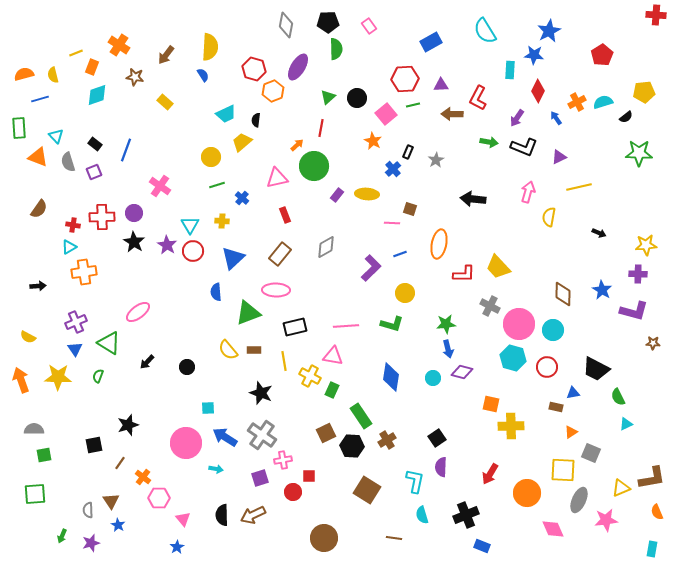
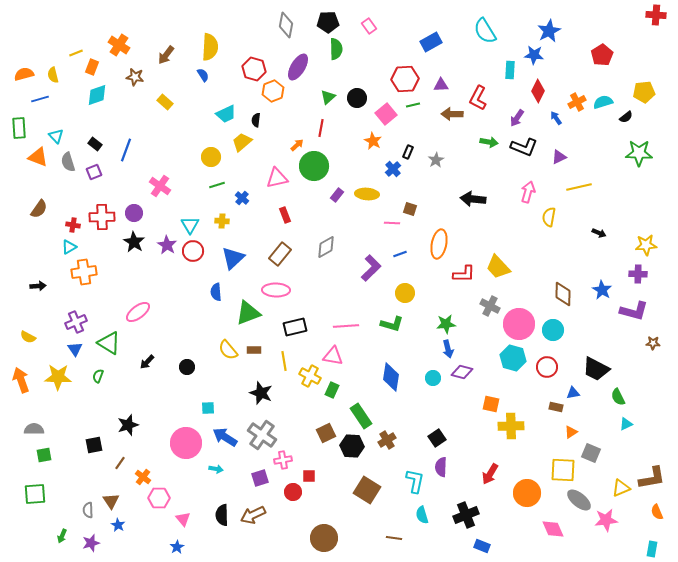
gray ellipse at (579, 500): rotated 75 degrees counterclockwise
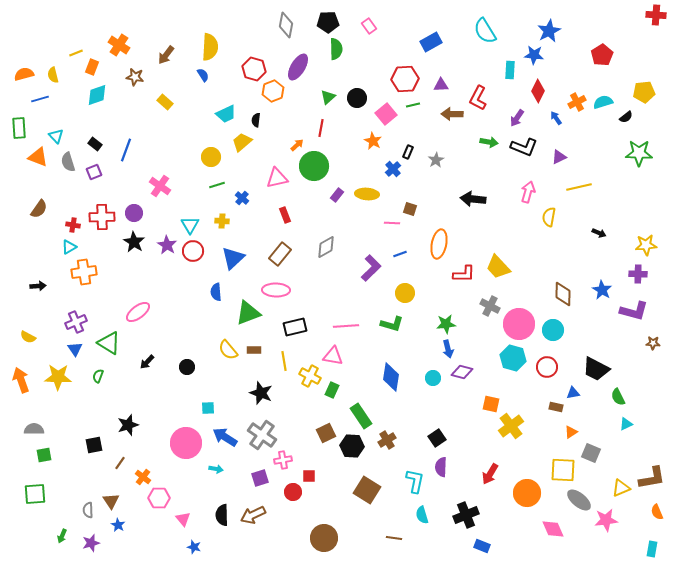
yellow cross at (511, 426): rotated 35 degrees counterclockwise
blue star at (177, 547): moved 17 px right; rotated 24 degrees counterclockwise
